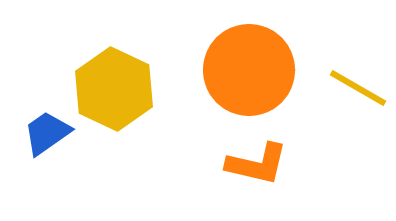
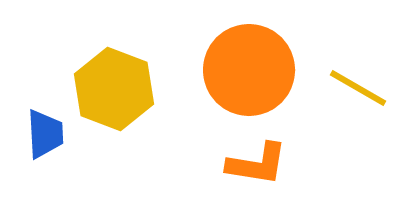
yellow hexagon: rotated 4 degrees counterclockwise
blue trapezoid: moved 2 px left, 1 px down; rotated 122 degrees clockwise
orange L-shape: rotated 4 degrees counterclockwise
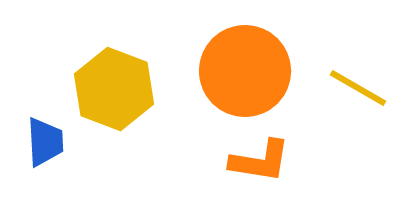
orange circle: moved 4 px left, 1 px down
blue trapezoid: moved 8 px down
orange L-shape: moved 3 px right, 3 px up
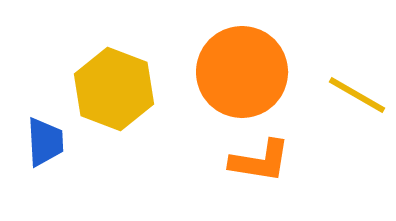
orange circle: moved 3 px left, 1 px down
yellow line: moved 1 px left, 7 px down
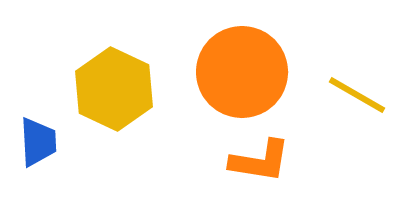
yellow hexagon: rotated 4 degrees clockwise
blue trapezoid: moved 7 px left
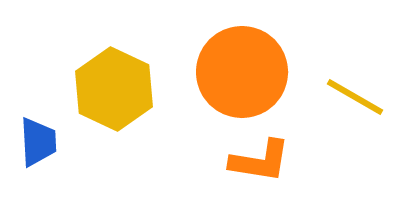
yellow line: moved 2 px left, 2 px down
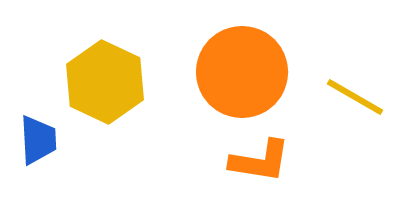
yellow hexagon: moved 9 px left, 7 px up
blue trapezoid: moved 2 px up
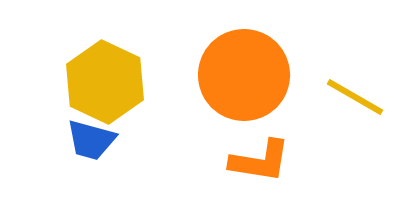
orange circle: moved 2 px right, 3 px down
blue trapezoid: moved 53 px right; rotated 108 degrees clockwise
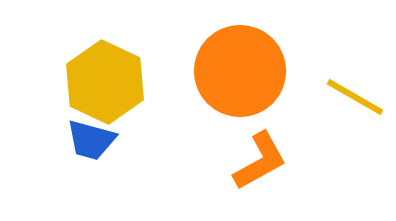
orange circle: moved 4 px left, 4 px up
orange L-shape: rotated 38 degrees counterclockwise
